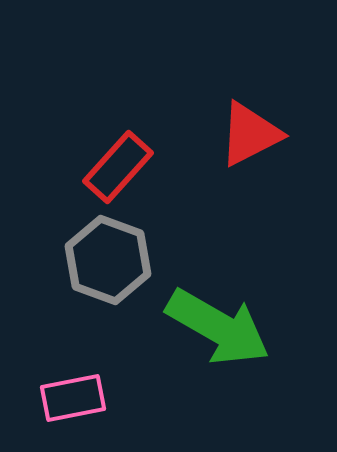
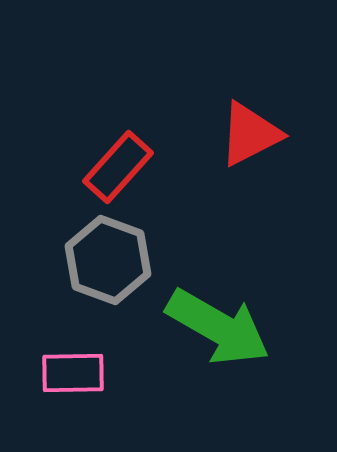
pink rectangle: moved 25 px up; rotated 10 degrees clockwise
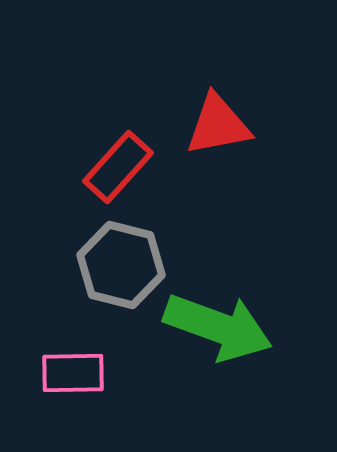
red triangle: moved 32 px left, 9 px up; rotated 16 degrees clockwise
gray hexagon: moved 13 px right, 5 px down; rotated 6 degrees counterclockwise
green arrow: rotated 10 degrees counterclockwise
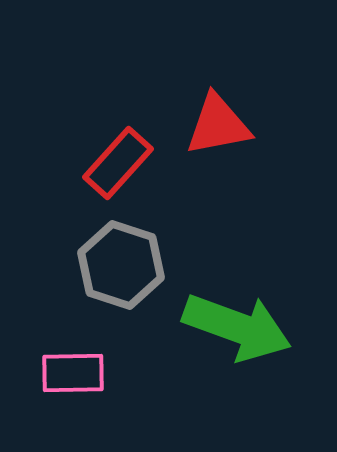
red rectangle: moved 4 px up
gray hexagon: rotated 4 degrees clockwise
green arrow: moved 19 px right
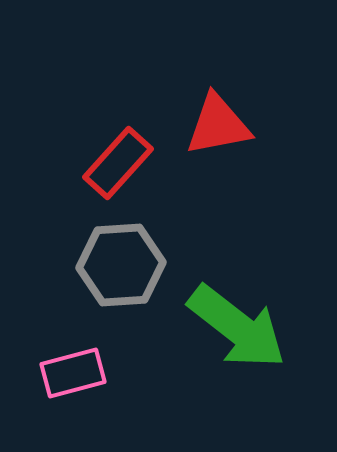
gray hexagon: rotated 22 degrees counterclockwise
green arrow: rotated 18 degrees clockwise
pink rectangle: rotated 14 degrees counterclockwise
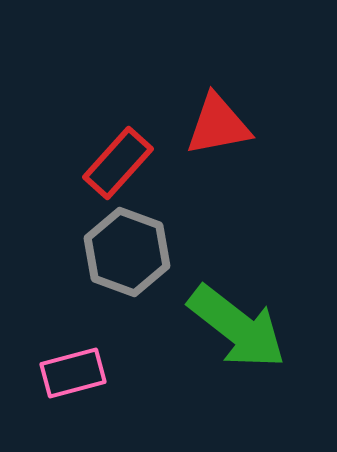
gray hexagon: moved 6 px right, 13 px up; rotated 24 degrees clockwise
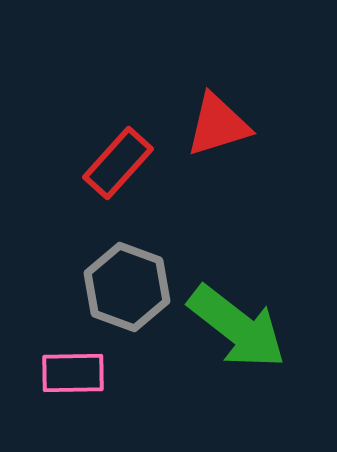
red triangle: rotated 6 degrees counterclockwise
gray hexagon: moved 35 px down
pink rectangle: rotated 14 degrees clockwise
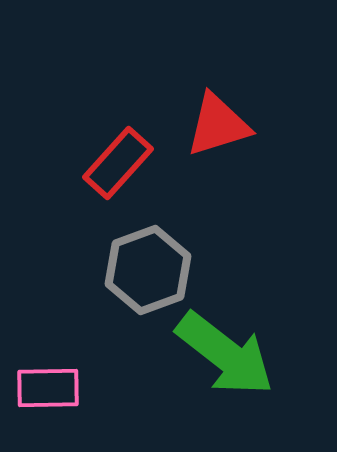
gray hexagon: moved 21 px right, 17 px up; rotated 20 degrees clockwise
green arrow: moved 12 px left, 27 px down
pink rectangle: moved 25 px left, 15 px down
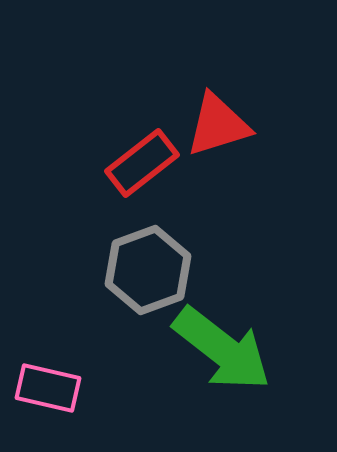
red rectangle: moved 24 px right; rotated 10 degrees clockwise
green arrow: moved 3 px left, 5 px up
pink rectangle: rotated 14 degrees clockwise
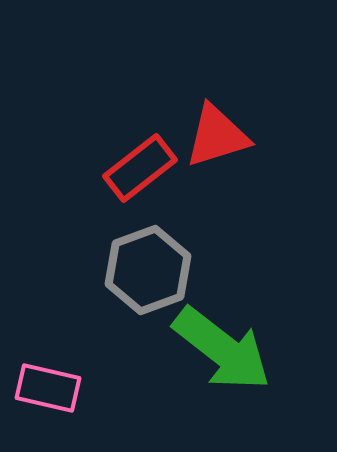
red triangle: moved 1 px left, 11 px down
red rectangle: moved 2 px left, 5 px down
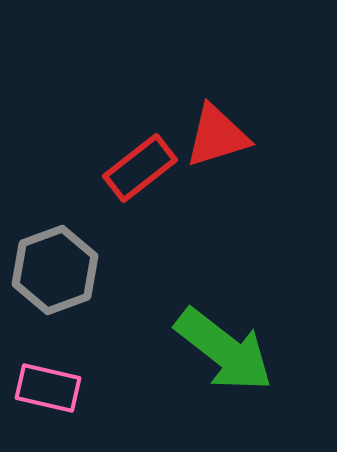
gray hexagon: moved 93 px left
green arrow: moved 2 px right, 1 px down
